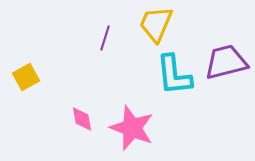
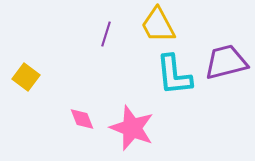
yellow trapezoid: moved 2 px right, 1 px down; rotated 51 degrees counterclockwise
purple line: moved 1 px right, 4 px up
yellow square: rotated 24 degrees counterclockwise
pink diamond: rotated 12 degrees counterclockwise
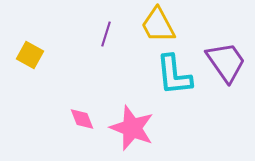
purple trapezoid: rotated 69 degrees clockwise
yellow square: moved 4 px right, 22 px up; rotated 8 degrees counterclockwise
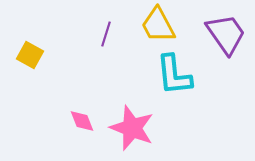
purple trapezoid: moved 28 px up
pink diamond: moved 2 px down
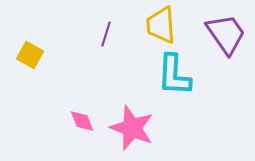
yellow trapezoid: moved 3 px right; rotated 24 degrees clockwise
cyan L-shape: rotated 9 degrees clockwise
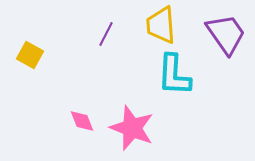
purple line: rotated 10 degrees clockwise
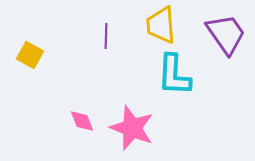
purple line: moved 2 px down; rotated 25 degrees counterclockwise
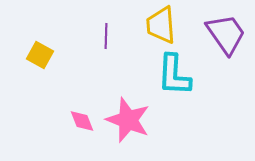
yellow square: moved 10 px right
pink star: moved 4 px left, 8 px up
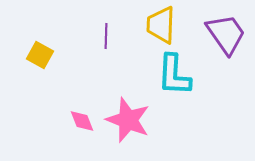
yellow trapezoid: rotated 6 degrees clockwise
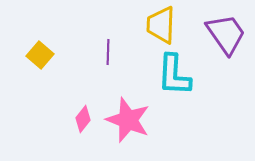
purple line: moved 2 px right, 16 px down
yellow square: rotated 12 degrees clockwise
pink diamond: moved 1 px right, 2 px up; rotated 60 degrees clockwise
